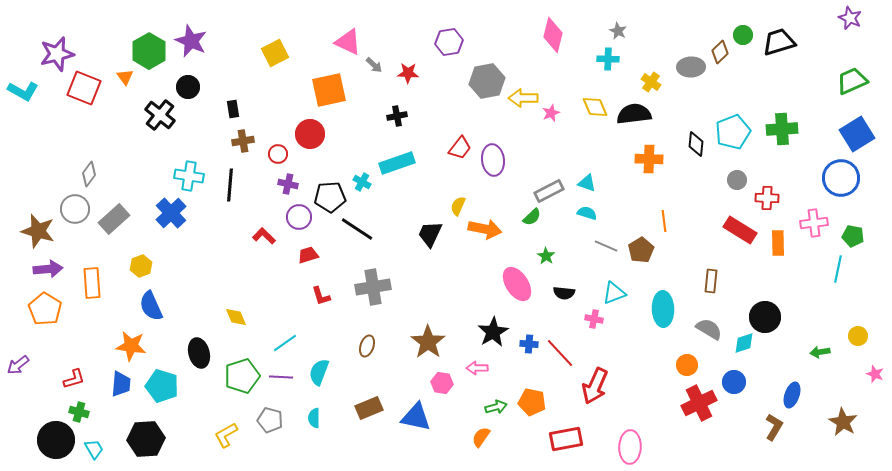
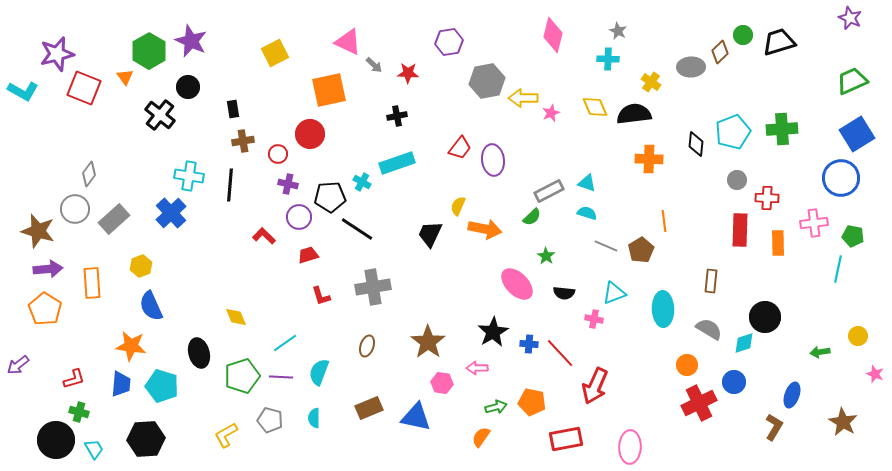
red rectangle at (740, 230): rotated 60 degrees clockwise
pink ellipse at (517, 284): rotated 12 degrees counterclockwise
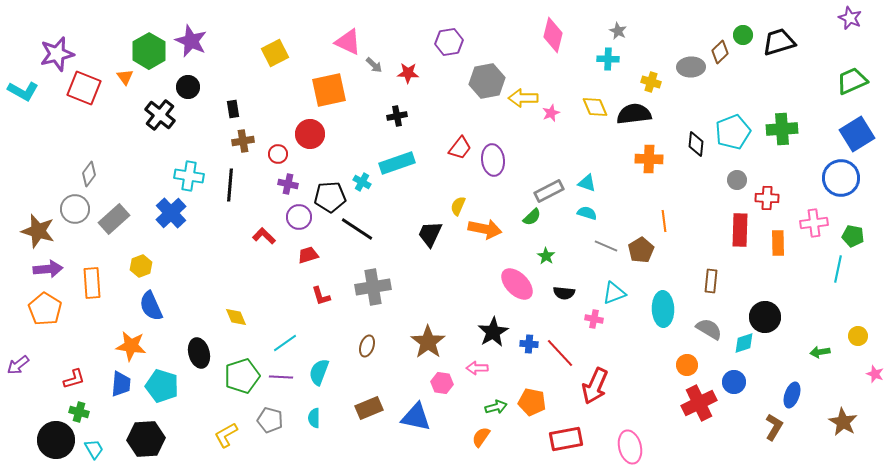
yellow cross at (651, 82): rotated 18 degrees counterclockwise
pink ellipse at (630, 447): rotated 16 degrees counterclockwise
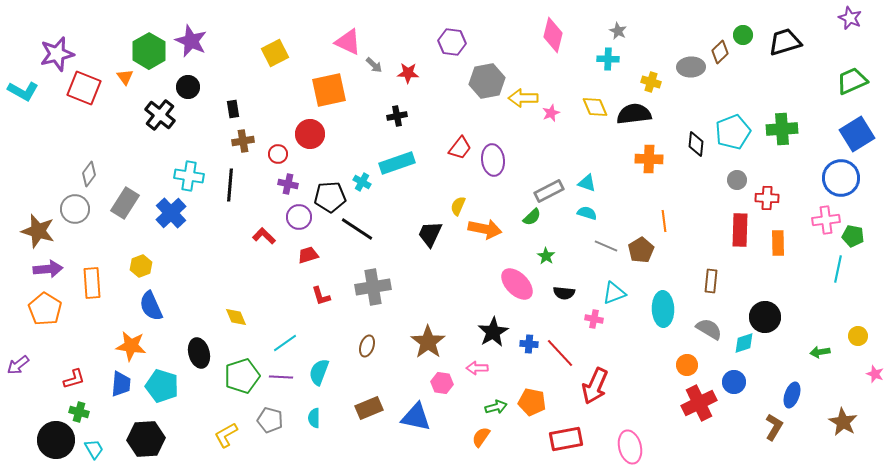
purple hexagon at (449, 42): moved 3 px right; rotated 16 degrees clockwise
black trapezoid at (779, 42): moved 6 px right
gray rectangle at (114, 219): moved 11 px right, 16 px up; rotated 16 degrees counterclockwise
pink cross at (814, 223): moved 12 px right, 3 px up
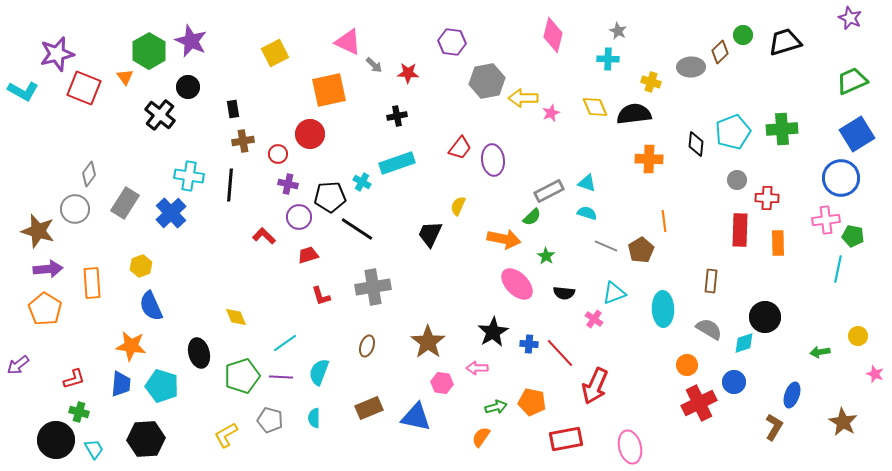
orange arrow at (485, 229): moved 19 px right, 10 px down
pink cross at (594, 319): rotated 24 degrees clockwise
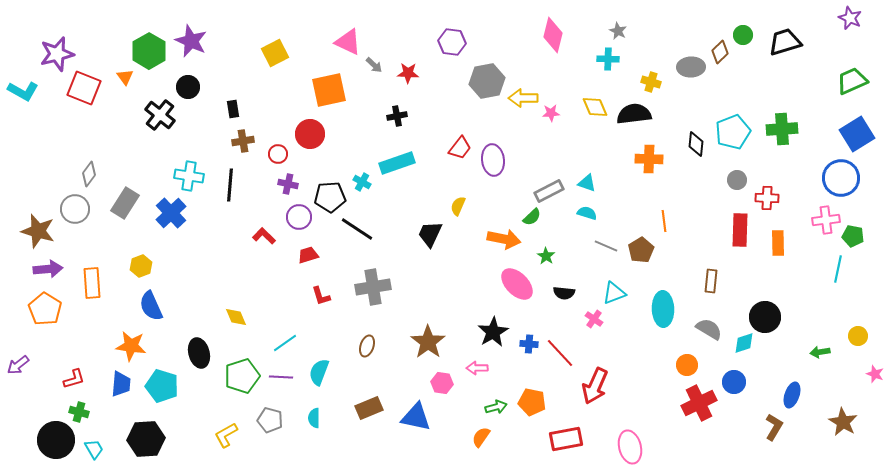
pink star at (551, 113): rotated 18 degrees clockwise
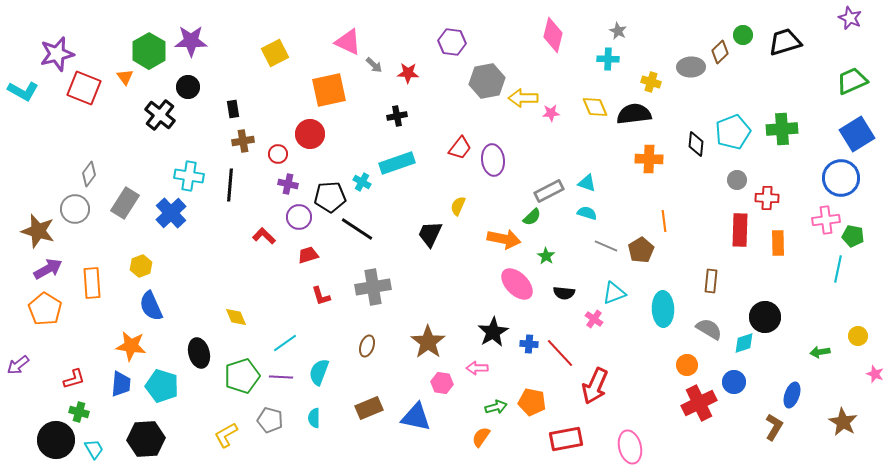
purple star at (191, 41): rotated 24 degrees counterclockwise
purple arrow at (48, 269): rotated 24 degrees counterclockwise
